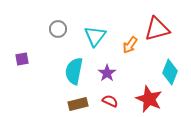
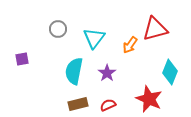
red triangle: moved 2 px left
cyan triangle: moved 1 px left, 2 px down
red semicircle: moved 2 px left, 4 px down; rotated 49 degrees counterclockwise
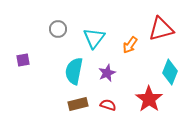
red triangle: moved 6 px right
purple square: moved 1 px right, 1 px down
purple star: rotated 12 degrees clockwise
red star: rotated 12 degrees clockwise
red semicircle: rotated 42 degrees clockwise
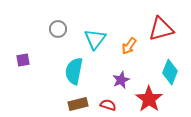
cyan triangle: moved 1 px right, 1 px down
orange arrow: moved 1 px left, 1 px down
purple star: moved 14 px right, 7 px down
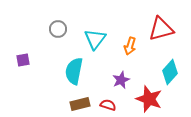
orange arrow: moved 1 px right; rotated 18 degrees counterclockwise
cyan diamond: rotated 20 degrees clockwise
red star: rotated 16 degrees counterclockwise
brown rectangle: moved 2 px right
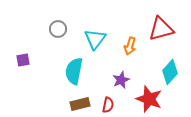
red semicircle: rotated 84 degrees clockwise
